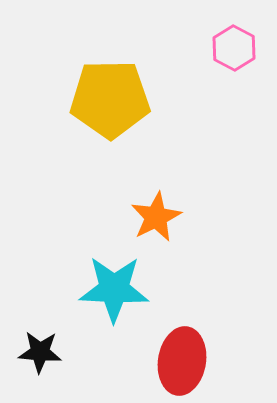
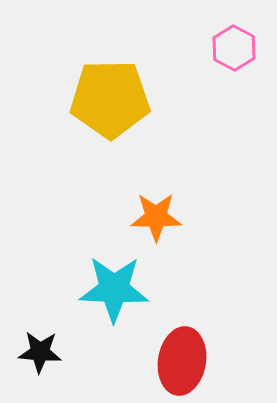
orange star: rotated 27 degrees clockwise
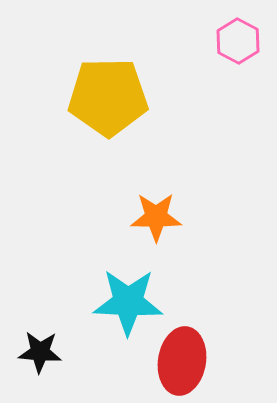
pink hexagon: moved 4 px right, 7 px up
yellow pentagon: moved 2 px left, 2 px up
cyan star: moved 14 px right, 13 px down
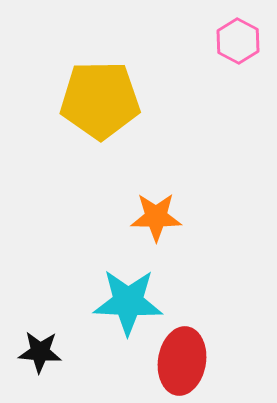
yellow pentagon: moved 8 px left, 3 px down
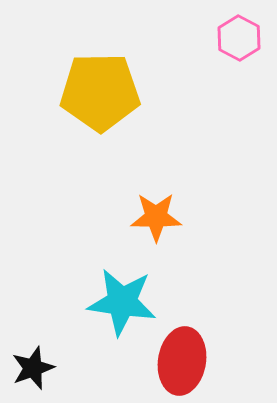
pink hexagon: moved 1 px right, 3 px up
yellow pentagon: moved 8 px up
cyan star: moved 6 px left; rotated 6 degrees clockwise
black star: moved 7 px left, 16 px down; rotated 24 degrees counterclockwise
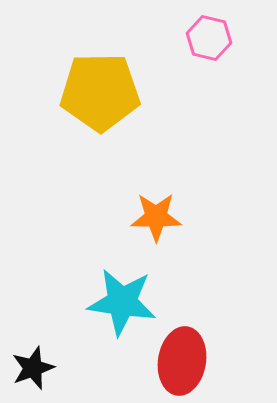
pink hexagon: moved 30 px left; rotated 15 degrees counterclockwise
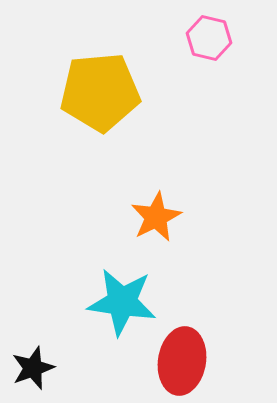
yellow pentagon: rotated 4 degrees counterclockwise
orange star: rotated 27 degrees counterclockwise
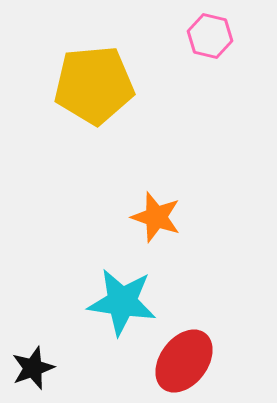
pink hexagon: moved 1 px right, 2 px up
yellow pentagon: moved 6 px left, 7 px up
orange star: rotated 27 degrees counterclockwise
red ellipse: moved 2 px right; rotated 28 degrees clockwise
